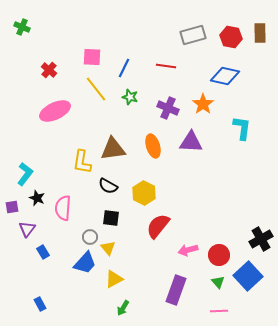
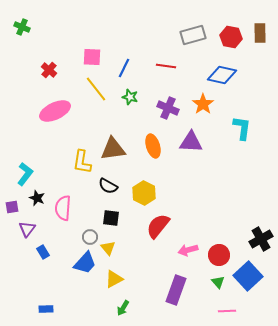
blue diamond at (225, 76): moved 3 px left, 1 px up
blue rectangle at (40, 304): moved 6 px right, 5 px down; rotated 64 degrees counterclockwise
pink line at (219, 311): moved 8 px right
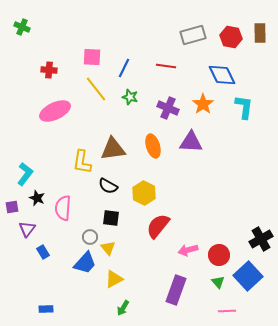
red cross at (49, 70): rotated 35 degrees counterclockwise
blue diamond at (222, 75): rotated 52 degrees clockwise
cyan L-shape at (242, 128): moved 2 px right, 21 px up
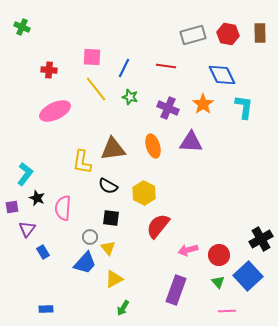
red hexagon at (231, 37): moved 3 px left, 3 px up
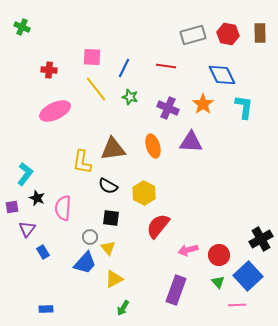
pink line at (227, 311): moved 10 px right, 6 px up
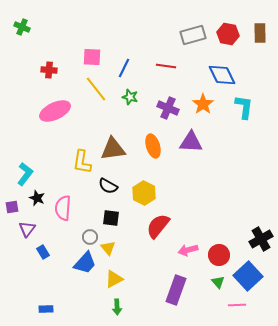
green arrow at (123, 308): moved 6 px left, 1 px up; rotated 35 degrees counterclockwise
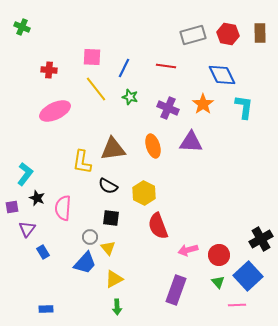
red semicircle at (158, 226): rotated 60 degrees counterclockwise
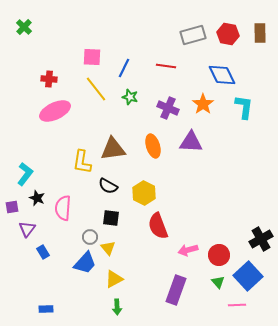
green cross at (22, 27): moved 2 px right; rotated 21 degrees clockwise
red cross at (49, 70): moved 9 px down
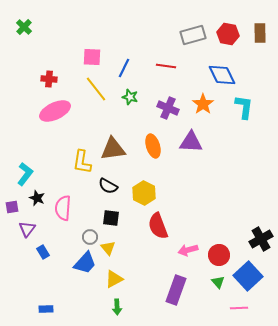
pink line at (237, 305): moved 2 px right, 3 px down
